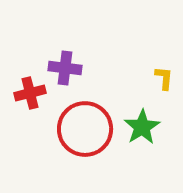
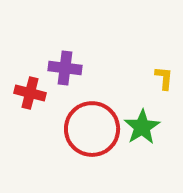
red cross: rotated 28 degrees clockwise
red circle: moved 7 px right
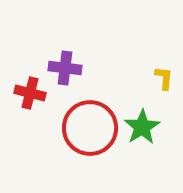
red circle: moved 2 px left, 1 px up
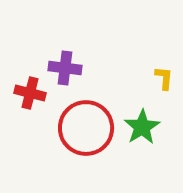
red circle: moved 4 px left
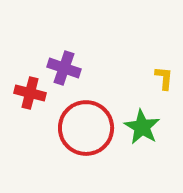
purple cross: moved 1 px left; rotated 12 degrees clockwise
green star: rotated 9 degrees counterclockwise
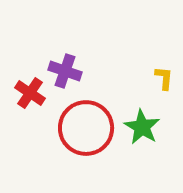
purple cross: moved 1 px right, 3 px down
red cross: rotated 20 degrees clockwise
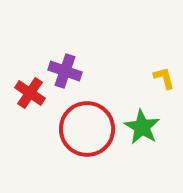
yellow L-shape: rotated 20 degrees counterclockwise
red circle: moved 1 px right, 1 px down
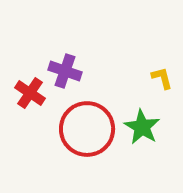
yellow L-shape: moved 2 px left
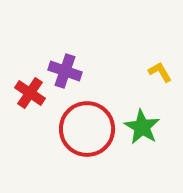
yellow L-shape: moved 2 px left, 6 px up; rotated 15 degrees counterclockwise
